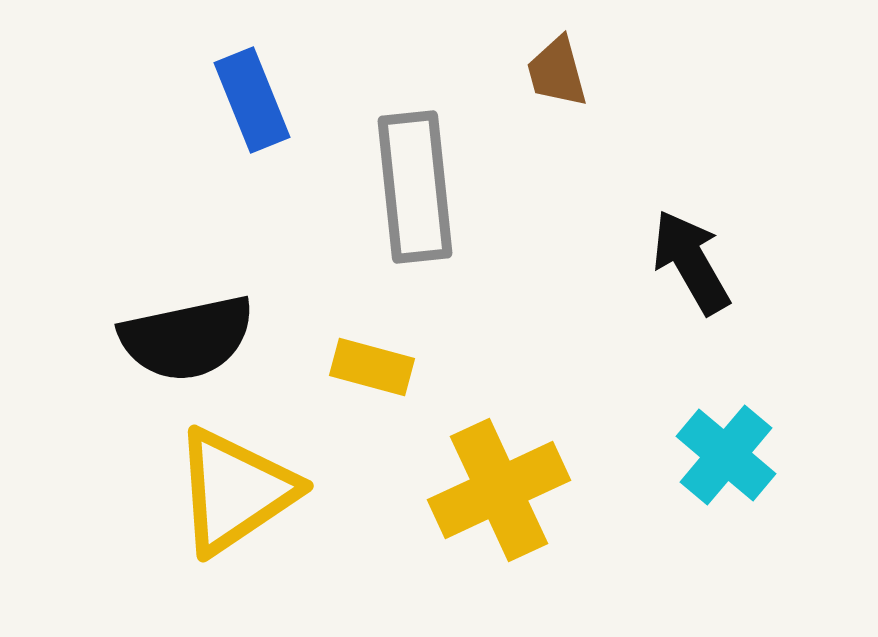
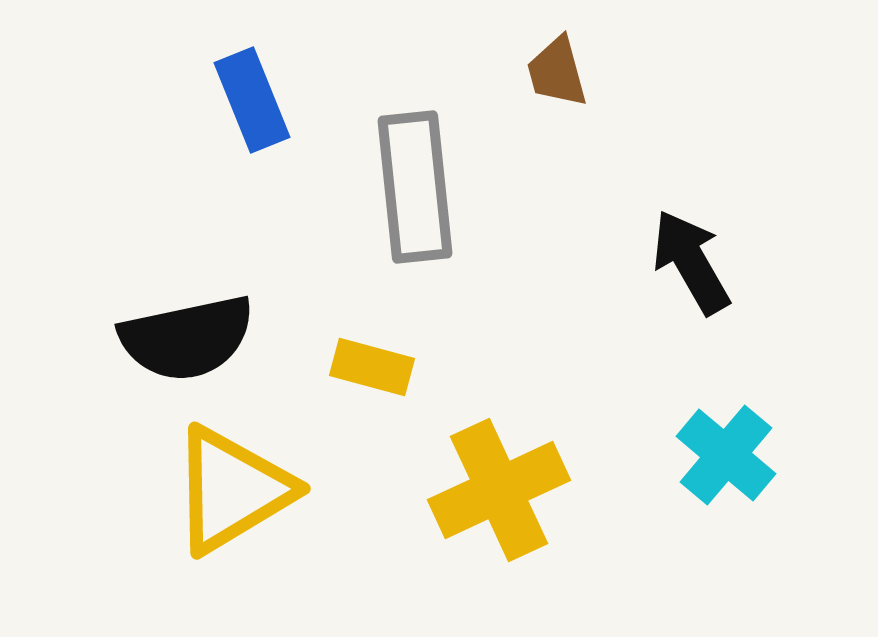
yellow triangle: moved 3 px left, 1 px up; rotated 3 degrees clockwise
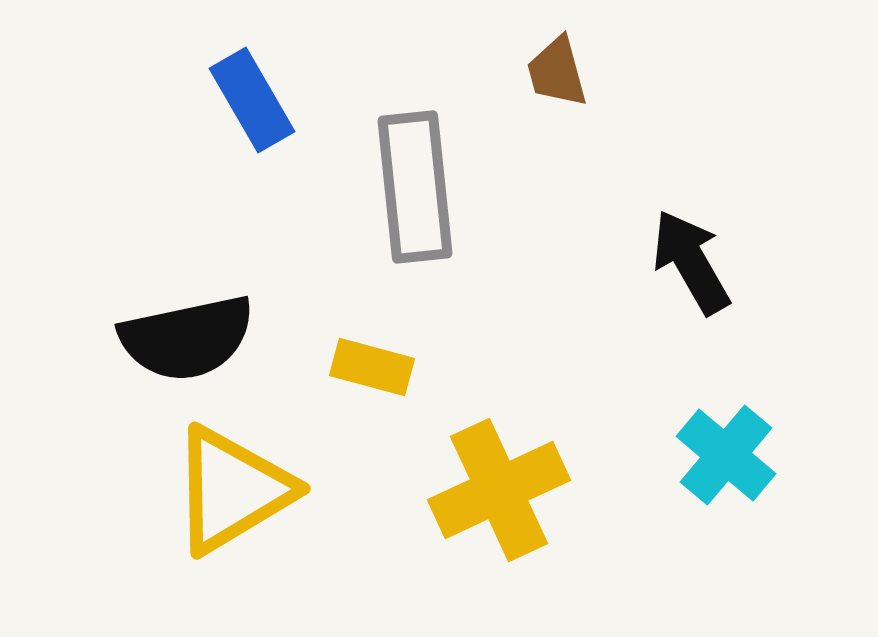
blue rectangle: rotated 8 degrees counterclockwise
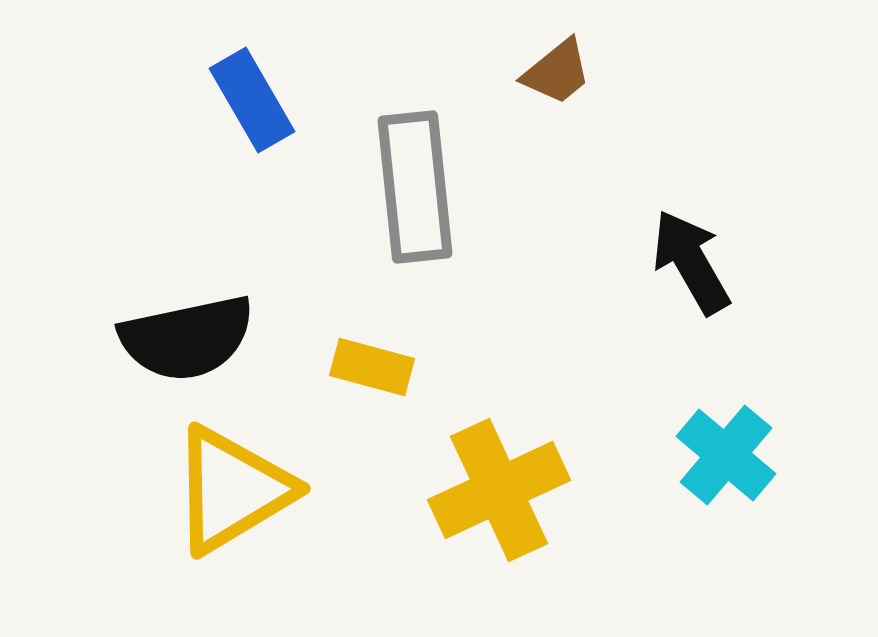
brown trapezoid: rotated 114 degrees counterclockwise
